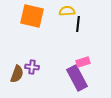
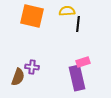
brown semicircle: moved 1 px right, 3 px down
purple rectangle: rotated 15 degrees clockwise
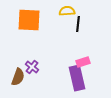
orange square: moved 3 px left, 4 px down; rotated 10 degrees counterclockwise
purple cross: rotated 32 degrees clockwise
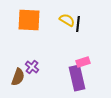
yellow semicircle: moved 9 px down; rotated 35 degrees clockwise
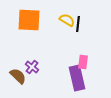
pink rectangle: rotated 64 degrees counterclockwise
brown semicircle: moved 1 px up; rotated 66 degrees counterclockwise
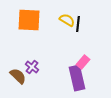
pink rectangle: rotated 32 degrees clockwise
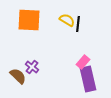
purple rectangle: moved 11 px right, 1 px down
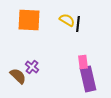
pink rectangle: rotated 48 degrees counterclockwise
